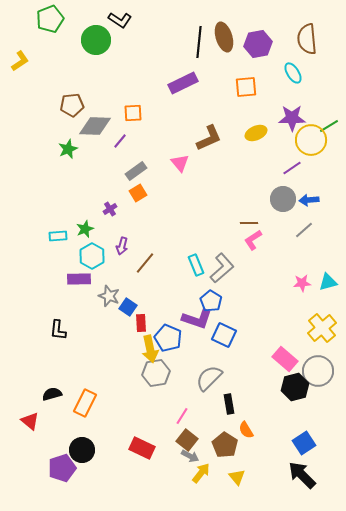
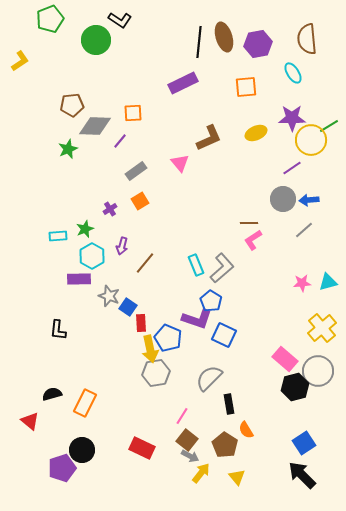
orange square at (138, 193): moved 2 px right, 8 px down
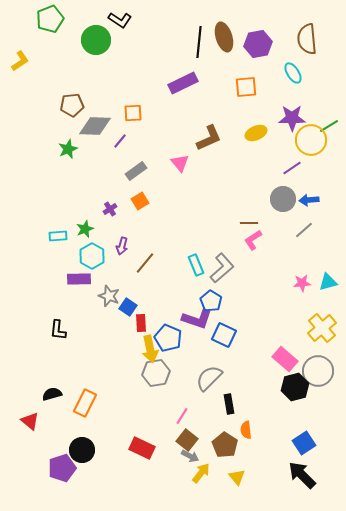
orange semicircle at (246, 430): rotated 24 degrees clockwise
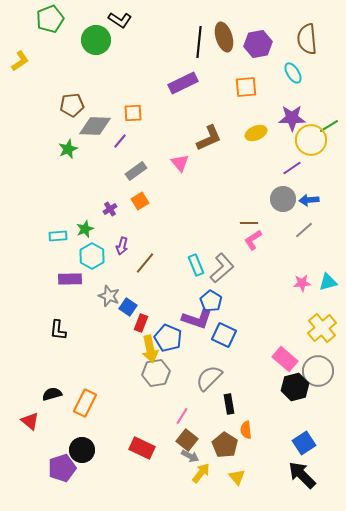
purple rectangle at (79, 279): moved 9 px left
red rectangle at (141, 323): rotated 24 degrees clockwise
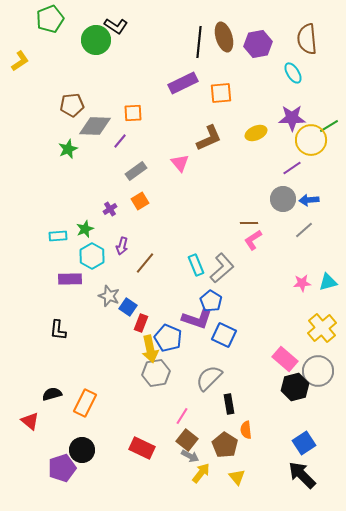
black L-shape at (120, 20): moved 4 px left, 6 px down
orange square at (246, 87): moved 25 px left, 6 px down
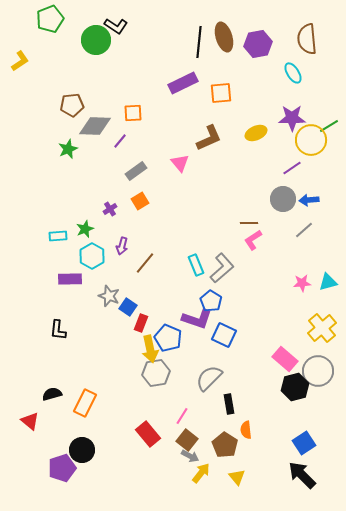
red rectangle at (142, 448): moved 6 px right, 14 px up; rotated 25 degrees clockwise
